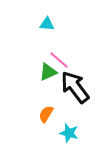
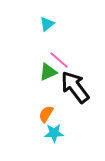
cyan triangle: rotated 42 degrees counterclockwise
cyan star: moved 15 px left; rotated 18 degrees counterclockwise
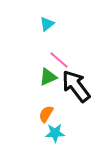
green triangle: moved 5 px down
black arrow: moved 1 px right, 1 px up
cyan star: moved 1 px right
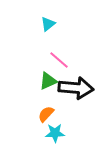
cyan triangle: moved 1 px right
green triangle: moved 4 px down
black arrow: moved 2 px down; rotated 132 degrees clockwise
orange semicircle: rotated 12 degrees clockwise
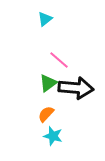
cyan triangle: moved 3 px left, 5 px up
green triangle: moved 2 px down; rotated 12 degrees counterclockwise
cyan star: moved 2 px left, 3 px down; rotated 18 degrees clockwise
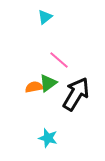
cyan triangle: moved 2 px up
black arrow: moved 6 px down; rotated 64 degrees counterclockwise
orange semicircle: moved 12 px left, 27 px up; rotated 36 degrees clockwise
cyan star: moved 5 px left, 2 px down
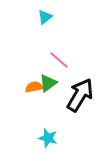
black arrow: moved 4 px right, 1 px down
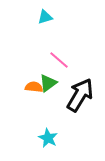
cyan triangle: rotated 21 degrees clockwise
orange semicircle: rotated 18 degrees clockwise
cyan star: rotated 12 degrees clockwise
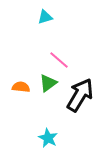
orange semicircle: moved 13 px left
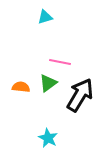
pink line: moved 1 px right, 2 px down; rotated 30 degrees counterclockwise
